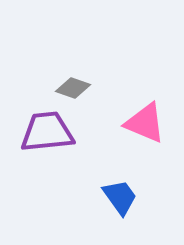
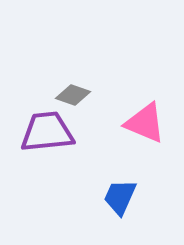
gray diamond: moved 7 px down
blue trapezoid: rotated 120 degrees counterclockwise
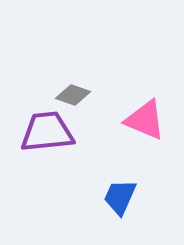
pink triangle: moved 3 px up
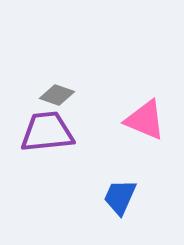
gray diamond: moved 16 px left
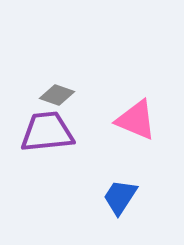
pink triangle: moved 9 px left
blue trapezoid: rotated 9 degrees clockwise
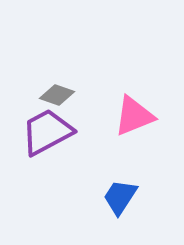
pink triangle: moved 2 px left, 4 px up; rotated 45 degrees counterclockwise
purple trapezoid: rotated 22 degrees counterclockwise
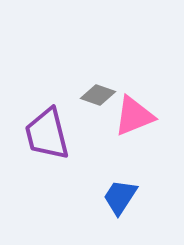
gray diamond: moved 41 px right
purple trapezoid: moved 2 px down; rotated 76 degrees counterclockwise
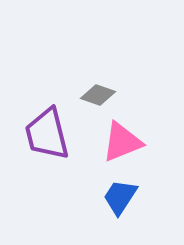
pink triangle: moved 12 px left, 26 px down
